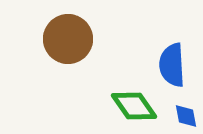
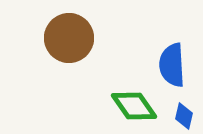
brown circle: moved 1 px right, 1 px up
blue diamond: moved 2 px left; rotated 24 degrees clockwise
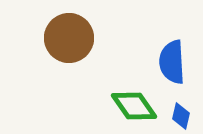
blue semicircle: moved 3 px up
blue diamond: moved 3 px left
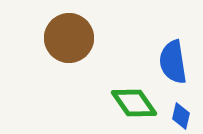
blue semicircle: moved 1 px right; rotated 6 degrees counterclockwise
green diamond: moved 3 px up
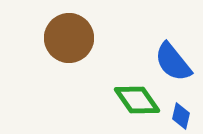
blue semicircle: rotated 30 degrees counterclockwise
green diamond: moved 3 px right, 3 px up
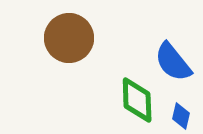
green diamond: rotated 33 degrees clockwise
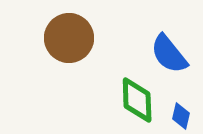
blue semicircle: moved 4 px left, 8 px up
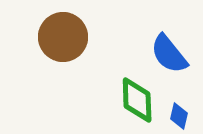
brown circle: moved 6 px left, 1 px up
blue diamond: moved 2 px left
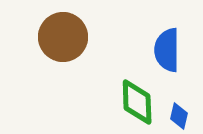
blue semicircle: moved 2 px left, 4 px up; rotated 39 degrees clockwise
green diamond: moved 2 px down
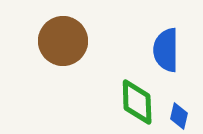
brown circle: moved 4 px down
blue semicircle: moved 1 px left
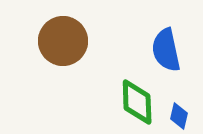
blue semicircle: rotated 12 degrees counterclockwise
